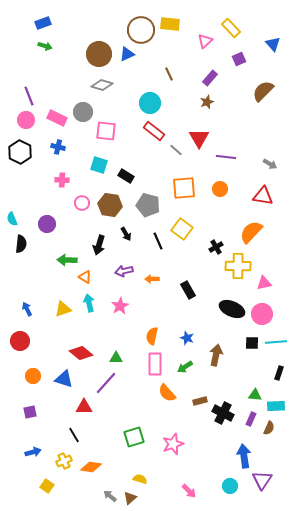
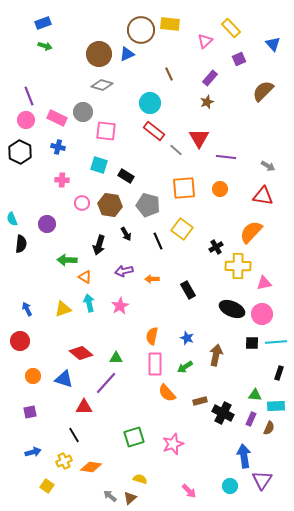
gray arrow at (270, 164): moved 2 px left, 2 px down
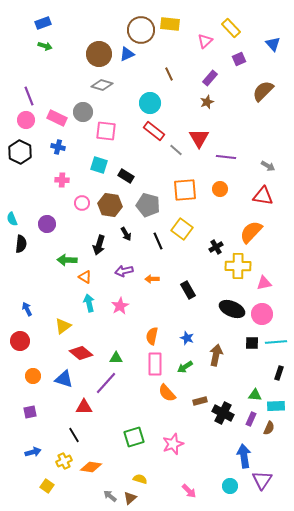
orange square at (184, 188): moved 1 px right, 2 px down
yellow triangle at (63, 309): moved 17 px down; rotated 18 degrees counterclockwise
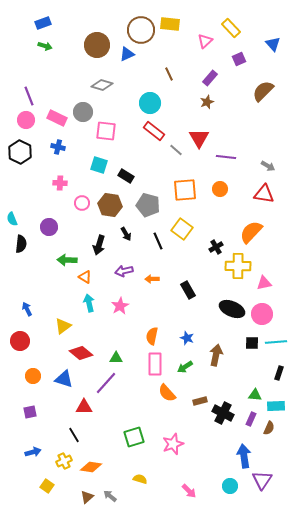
brown circle at (99, 54): moved 2 px left, 9 px up
pink cross at (62, 180): moved 2 px left, 3 px down
red triangle at (263, 196): moved 1 px right, 2 px up
purple circle at (47, 224): moved 2 px right, 3 px down
brown triangle at (130, 498): moved 43 px left, 1 px up
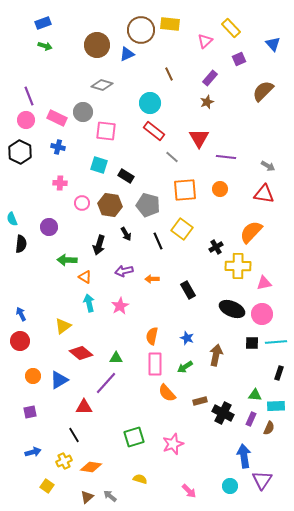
gray line at (176, 150): moved 4 px left, 7 px down
blue arrow at (27, 309): moved 6 px left, 5 px down
blue triangle at (64, 379): moved 5 px left, 1 px down; rotated 48 degrees counterclockwise
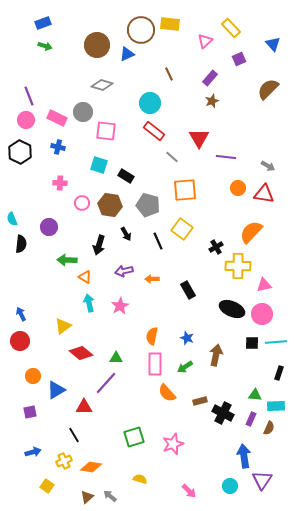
brown semicircle at (263, 91): moved 5 px right, 2 px up
brown star at (207, 102): moved 5 px right, 1 px up
orange circle at (220, 189): moved 18 px right, 1 px up
pink triangle at (264, 283): moved 2 px down
blue triangle at (59, 380): moved 3 px left, 10 px down
